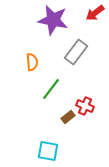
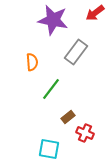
red cross: moved 27 px down
cyan square: moved 1 px right, 2 px up
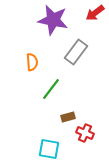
brown rectangle: rotated 24 degrees clockwise
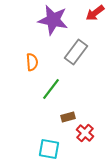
red cross: rotated 18 degrees clockwise
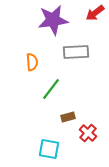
purple star: rotated 20 degrees counterclockwise
gray rectangle: rotated 50 degrees clockwise
red cross: moved 3 px right
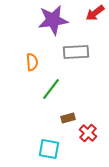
brown rectangle: moved 1 px down
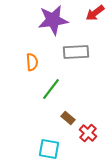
brown rectangle: rotated 56 degrees clockwise
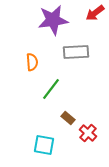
cyan square: moved 5 px left, 4 px up
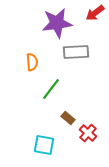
purple star: moved 4 px right, 3 px down
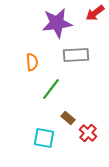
gray rectangle: moved 3 px down
cyan square: moved 7 px up
